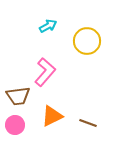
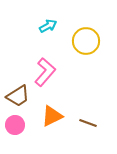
yellow circle: moved 1 px left
brown trapezoid: rotated 25 degrees counterclockwise
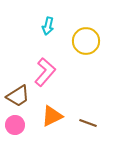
cyan arrow: rotated 132 degrees clockwise
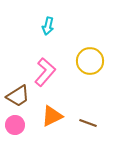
yellow circle: moved 4 px right, 20 px down
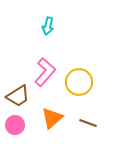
yellow circle: moved 11 px left, 21 px down
orange triangle: moved 2 px down; rotated 15 degrees counterclockwise
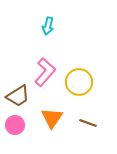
orange triangle: rotated 15 degrees counterclockwise
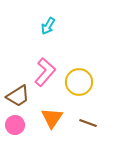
cyan arrow: rotated 18 degrees clockwise
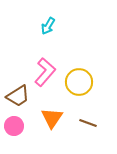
pink circle: moved 1 px left, 1 px down
